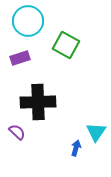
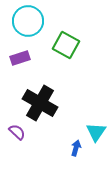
black cross: moved 2 px right, 1 px down; rotated 32 degrees clockwise
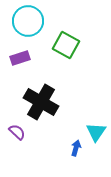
black cross: moved 1 px right, 1 px up
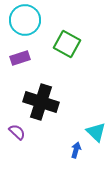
cyan circle: moved 3 px left, 1 px up
green square: moved 1 px right, 1 px up
black cross: rotated 12 degrees counterclockwise
cyan triangle: rotated 20 degrees counterclockwise
blue arrow: moved 2 px down
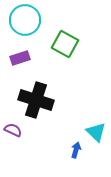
green square: moved 2 px left
black cross: moved 5 px left, 2 px up
purple semicircle: moved 4 px left, 2 px up; rotated 18 degrees counterclockwise
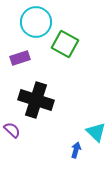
cyan circle: moved 11 px right, 2 px down
purple semicircle: moved 1 px left; rotated 18 degrees clockwise
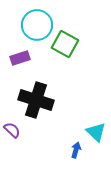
cyan circle: moved 1 px right, 3 px down
